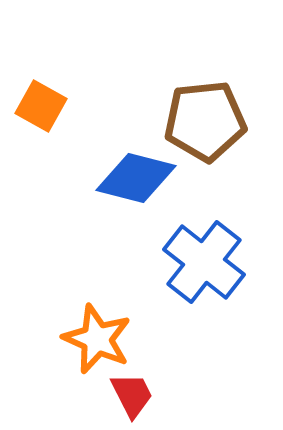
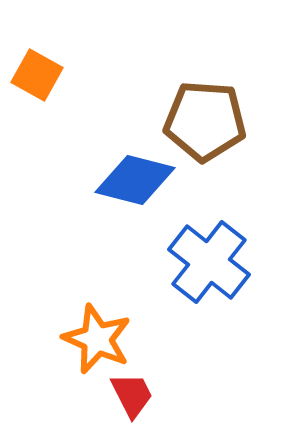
orange square: moved 4 px left, 31 px up
brown pentagon: rotated 10 degrees clockwise
blue diamond: moved 1 px left, 2 px down
blue cross: moved 5 px right
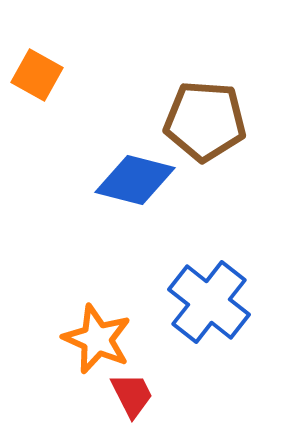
blue cross: moved 40 px down
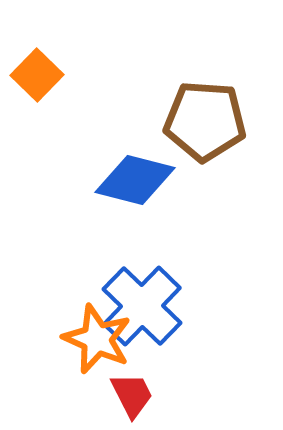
orange square: rotated 15 degrees clockwise
blue cross: moved 67 px left, 4 px down; rotated 6 degrees clockwise
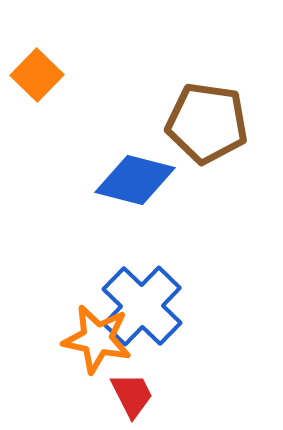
brown pentagon: moved 2 px right, 2 px down; rotated 4 degrees clockwise
orange star: rotated 12 degrees counterclockwise
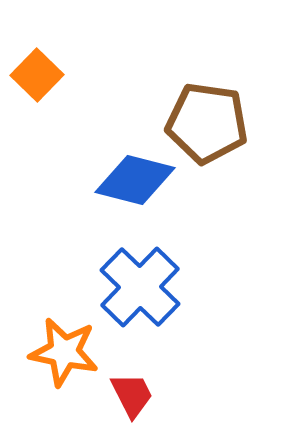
blue cross: moved 2 px left, 19 px up
orange star: moved 33 px left, 13 px down
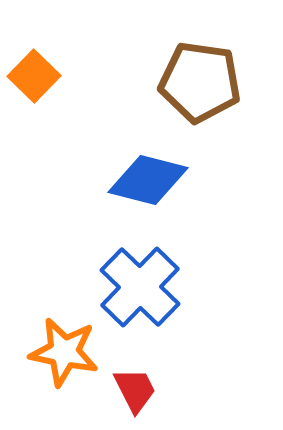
orange square: moved 3 px left, 1 px down
brown pentagon: moved 7 px left, 41 px up
blue diamond: moved 13 px right
red trapezoid: moved 3 px right, 5 px up
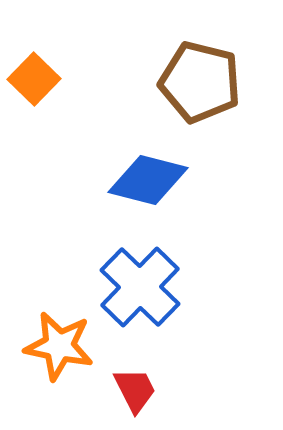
orange square: moved 3 px down
brown pentagon: rotated 6 degrees clockwise
orange star: moved 5 px left, 6 px up
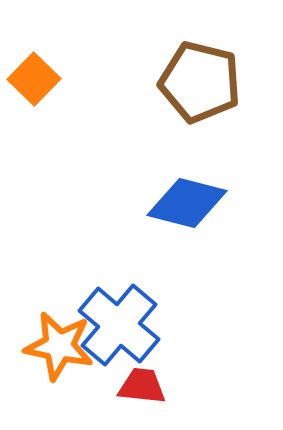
blue diamond: moved 39 px right, 23 px down
blue cross: moved 21 px left, 38 px down; rotated 4 degrees counterclockwise
red trapezoid: moved 7 px right, 4 px up; rotated 57 degrees counterclockwise
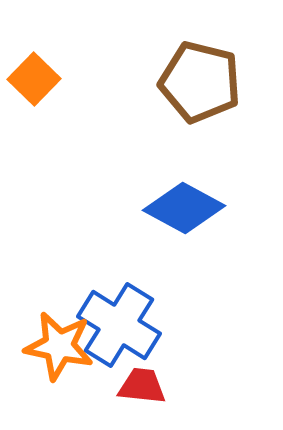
blue diamond: moved 3 px left, 5 px down; rotated 14 degrees clockwise
blue cross: rotated 8 degrees counterclockwise
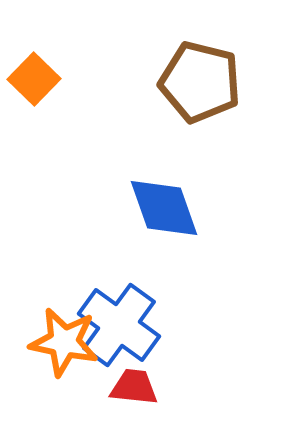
blue diamond: moved 20 px left; rotated 42 degrees clockwise
blue cross: rotated 4 degrees clockwise
orange star: moved 5 px right, 4 px up
red trapezoid: moved 8 px left, 1 px down
